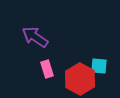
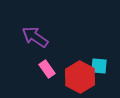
pink rectangle: rotated 18 degrees counterclockwise
red hexagon: moved 2 px up
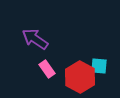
purple arrow: moved 2 px down
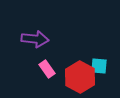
purple arrow: rotated 152 degrees clockwise
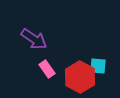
purple arrow: moved 1 px left; rotated 28 degrees clockwise
cyan square: moved 1 px left
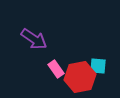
pink rectangle: moved 9 px right
red hexagon: rotated 20 degrees clockwise
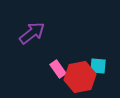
purple arrow: moved 2 px left, 6 px up; rotated 72 degrees counterclockwise
pink rectangle: moved 2 px right
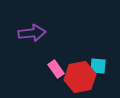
purple arrow: rotated 32 degrees clockwise
pink rectangle: moved 2 px left
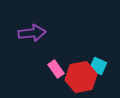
cyan square: rotated 18 degrees clockwise
red hexagon: moved 1 px right
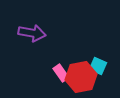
purple arrow: rotated 16 degrees clockwise
pink rectangle: moved 5 px right, 4 px down
